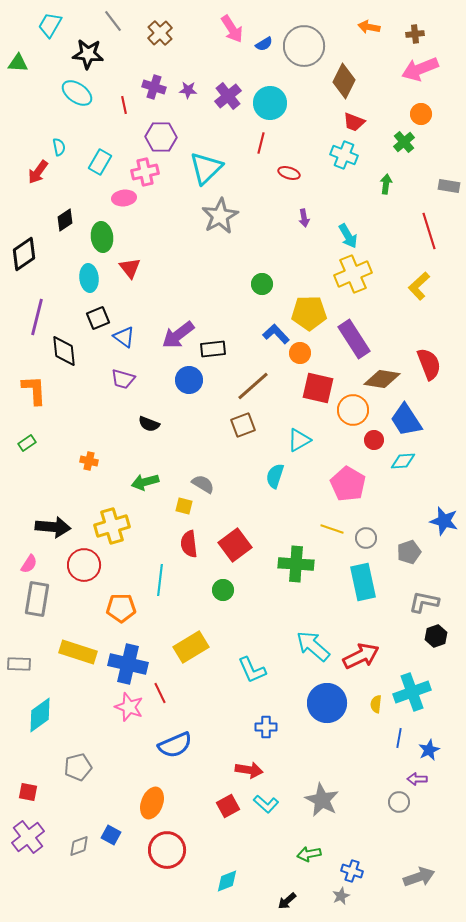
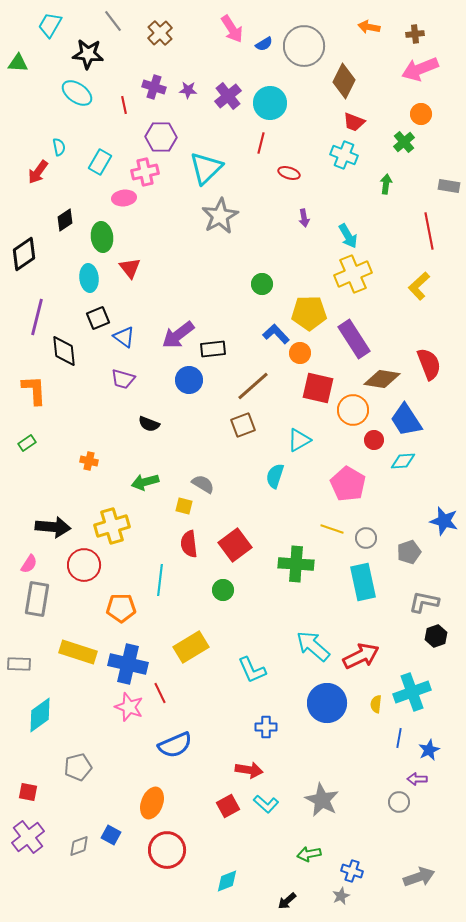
red line at (429, 231): rotated 6 degrees clockwise
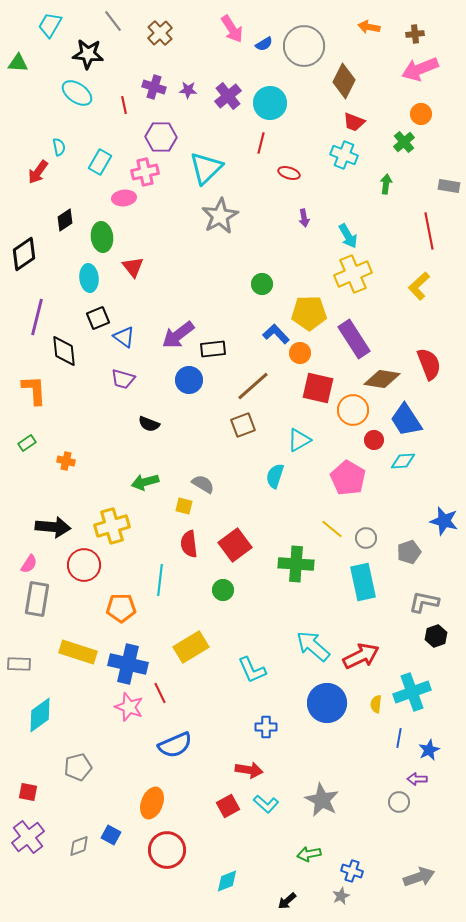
red triangle at (130, 268): moved 3 px right, 1 px up
orange cross at (89, 461): moved 23 px left
pink pentagon at (348, 484): moved 6 px up
yellow line at (332, 529): rotated 20 degrees clockwise
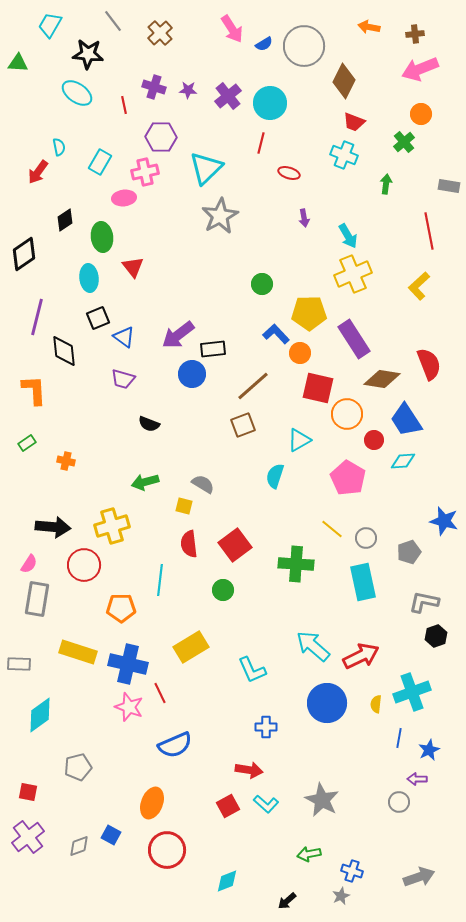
blue circle at (189, 380): moved 3 px right, 6 px up
orange circle at (353, 410): moved 6 px left, 4 px down
